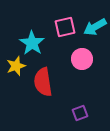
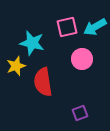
pink square: moved 2 px right
cyan star: rotated 20 degrees counterclockwise
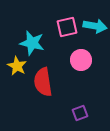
cyan arrow: moved 1 px up; rotated 140 degrees counterclockwise
pink circle: moved 1 px left, 1 px down
yellow star: moved 1 px right; rotated 24 degrees counterclockwise
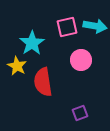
cyan star: rotated 25 degrees clockwise
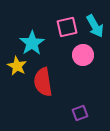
cyan arrow: rotated 50 degrees clockwise
pink circle: moved 2 px right, 5 px up
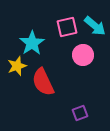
cyan arrow: rotated 20 degrees counterclockwise
yellow star: rotated 24 degrees clockwise
red semicircle: rotated 16 degrees counterclockwise
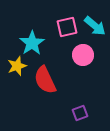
red semicircle: moved 2 px right, 2 px up
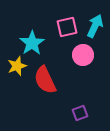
cyan arrow: rotated 105 degrees counterclockwise
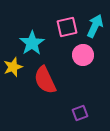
yellow star: moved 4 px left, 1 px down
